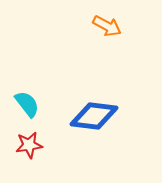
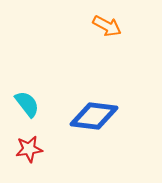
red star: moved 4 px down
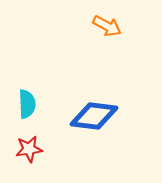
cyan semicircle: rotated 36 degrees clockwise
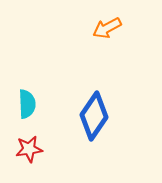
orange arrow: moved 2 px down; rotated 124 degrees clockwise
blue diamond: rotated 63 degrees counterclockwise
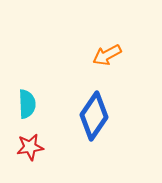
orange arrow: moved 27 px down
red star: moved 1 px right, 2 px up
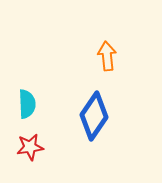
orange arrow: moved 1 px down; rotated 112 degrees clockwise
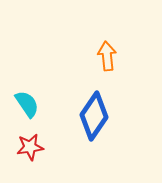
cyan semicircle: rotated 32 degrees counterclockwise
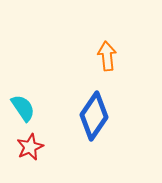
cyan semicircle: moved 4 px left, 4 px down
red star: rotated 16 degrees counterclockwise
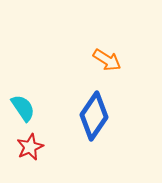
orange arrow: moved 4 px down; rotated 128 degrees clockwise
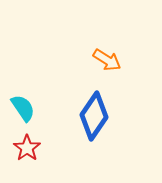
red star: moved 3 px left, 1 px down; rotated 12 degrees counterclockwise
